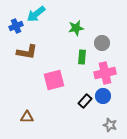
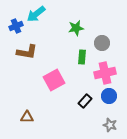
pink square: rotated 15 degrees counterclockwise
blue circle: moved 6 px right
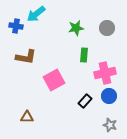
blue cross: rotated 32 degrees clockwise
gray circle: moved 5 px right, 15 px up
brown L-shape: moved 1 px left, 5 px down
green rectangle: moved 2 px right, 2 px up
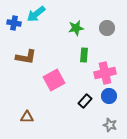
blue cross: moved 2 px left, 3 px up
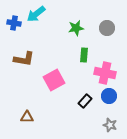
brown L-shape: moved 2 px left, 2 px down
pink cross: rotated 25 degrees clockwise
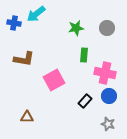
gray star: moved 2 px left, 1 px up
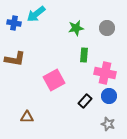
brown L-shape: moved 9 px left
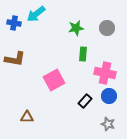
green rectangle: moved 1 px left, 1 px up
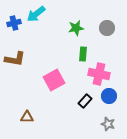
blue cross: rotated 24 degrees counterclockwise
pink cross: moved 6 px left, 1 px down
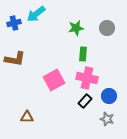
pink cross: moved 12 px left, 4 px down
gray star: moved 1 px left, 5 px up
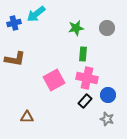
blue circle: moved 1 px left, 1 px up
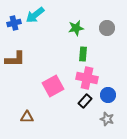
cyan arrow: moved 1 px left, 1 px down
brown L-shape: rotated 10 degrees counterclockwise
pink square: moved 1 px left, 6 px down
